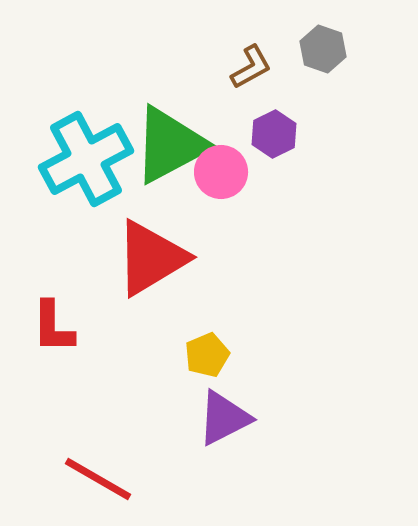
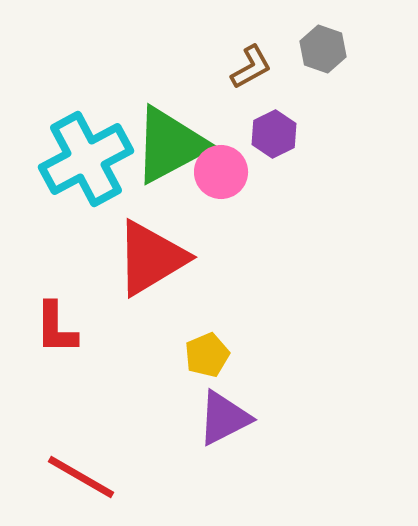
red L-shape: moved 3 px right, 1 px down
red line: moved 17 px left, 2 px up
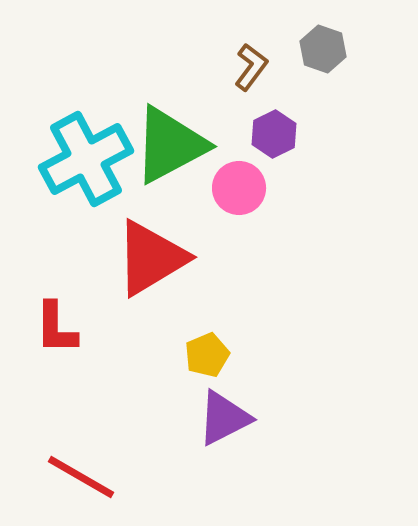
brown L-shape: rotated 24 degrees counterclockwise
pink circle: moved 18 px right, 16 px down
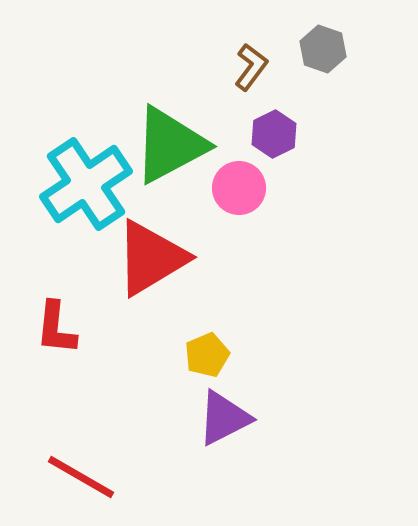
cyan cross: moved 25 px down; rotated 6 degrees counterclockwise
red L-shape: rotated 6 degrees clockwise
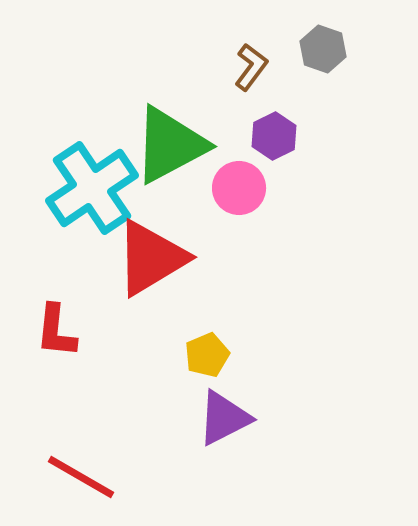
purple hexagon: moved 2 px down
cyan cross: moved 6 px right, 4 px down
red L-shape: moved 3 px down
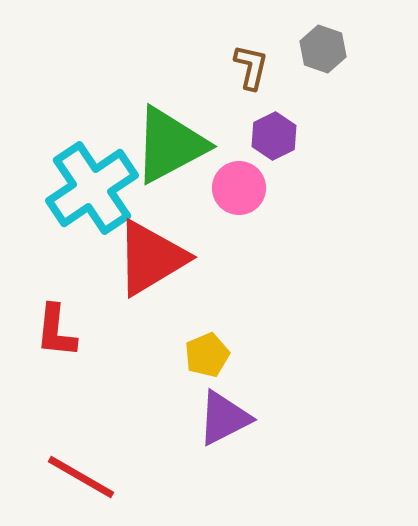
brown L-shape: rotated 24 degrees counterclockwise
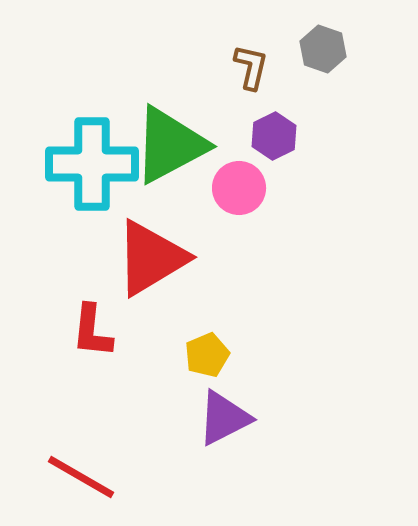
cyan cross: moved 24 px up; rotated 34 degrees clockwise
red L-shape: moved 36 px right
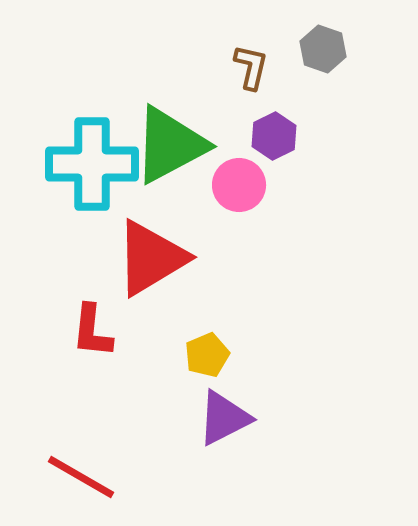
pink circle: moved 3 px up
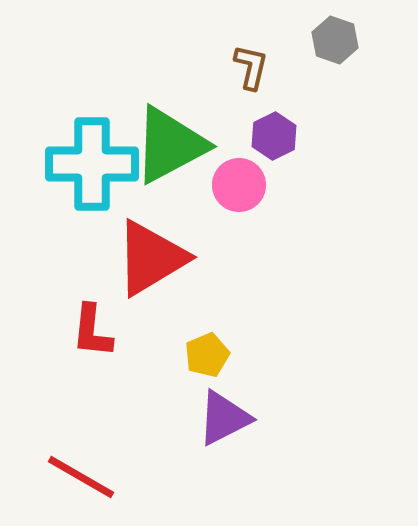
gray hexagon: moved 12 px right, 9 px up
